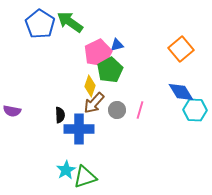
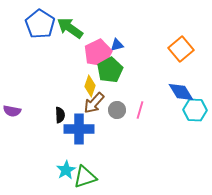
green arrow: moved 6 px down
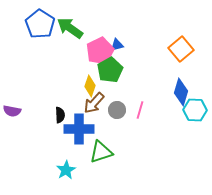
pink pentagon: moved 2 px right, 2 px up
blue diamond: rotated 48 degrees clockwise
green triangle: moved 16 px right, 25 px up
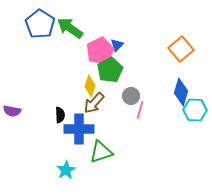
blue triangle: rotated 32 degrees counterclockwise
gray circle: moved 14 px right, 14 px up
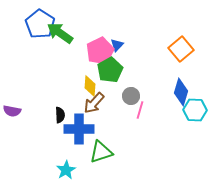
green arrow: moved 10 px left, 5 px down
yellow diamond: rotated 15 degrees counterclockwise
